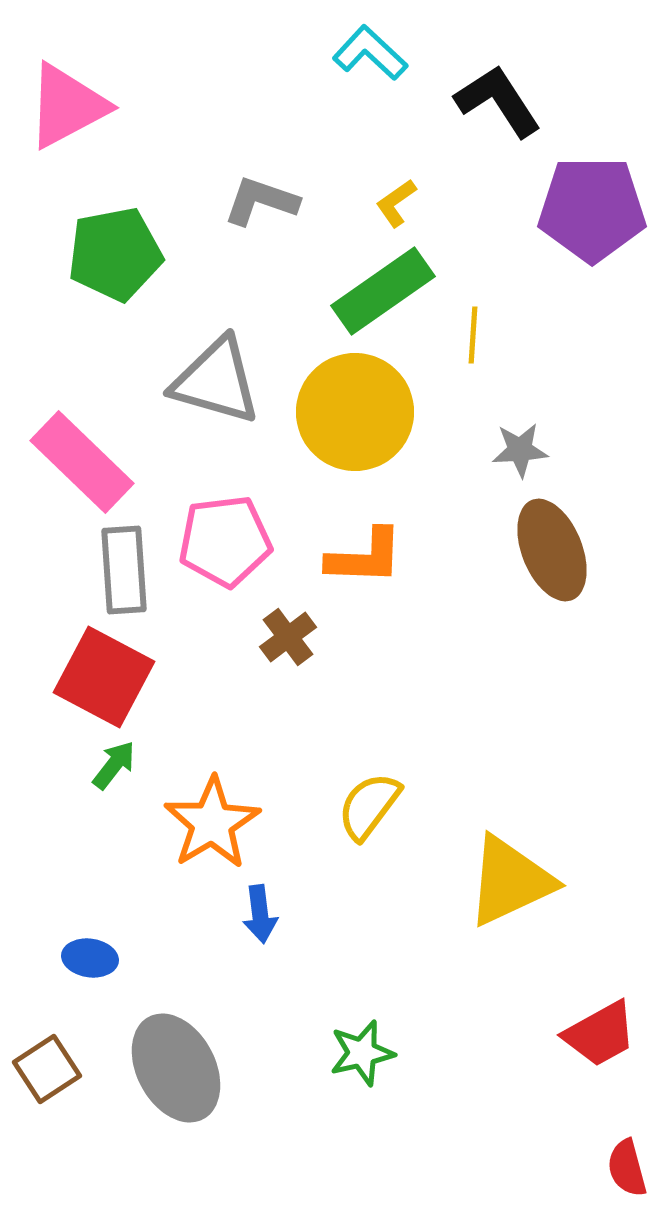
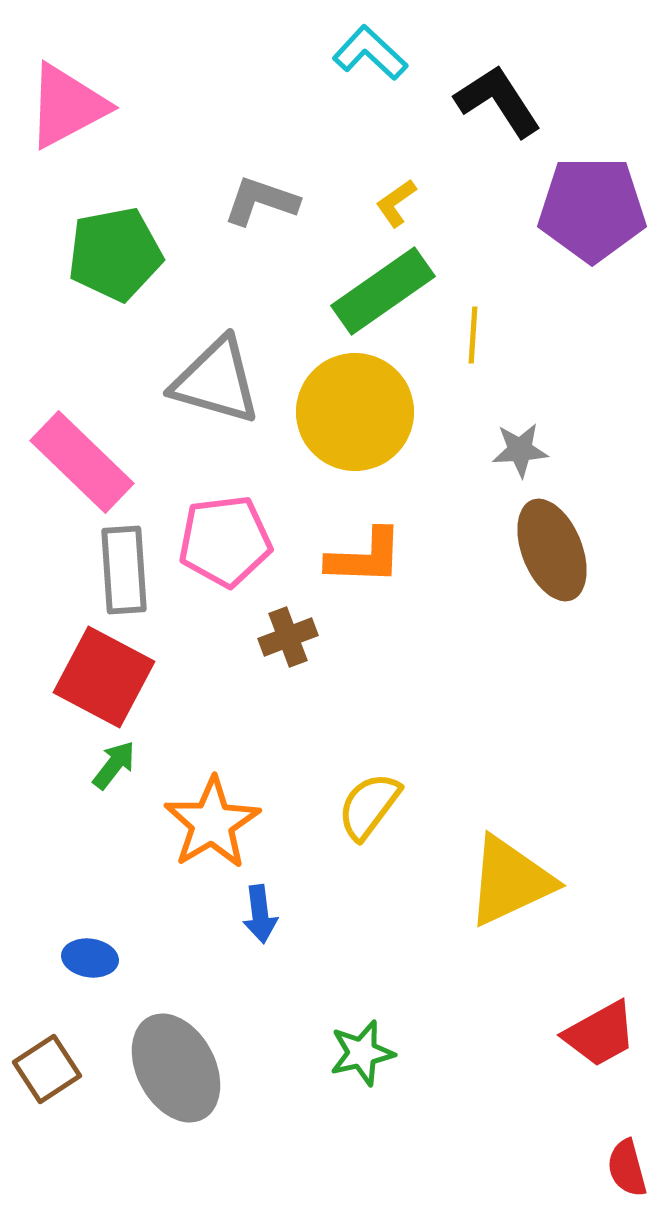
brown cross: rotated 16 degrees clockwise
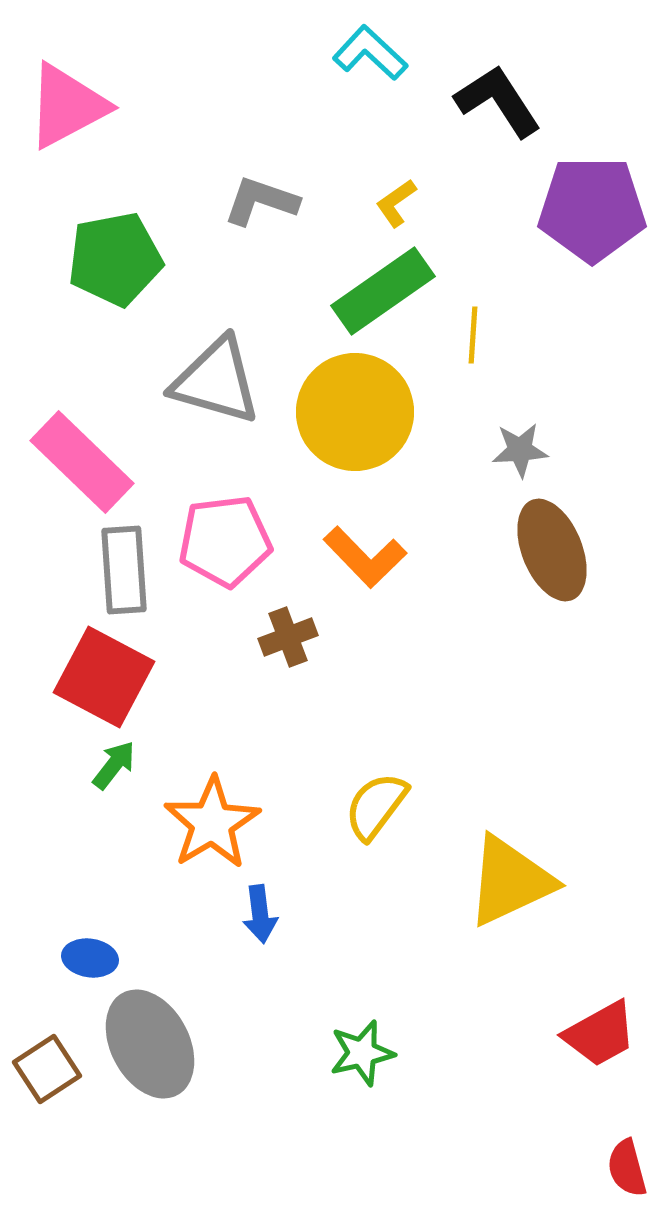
green pentagon: moved 5 px down
orange L-shape: rotated 44 degrees clockwise
yellow semicircle: moved 7 px right
gray ellipse: moved 26 px left, 24 px up
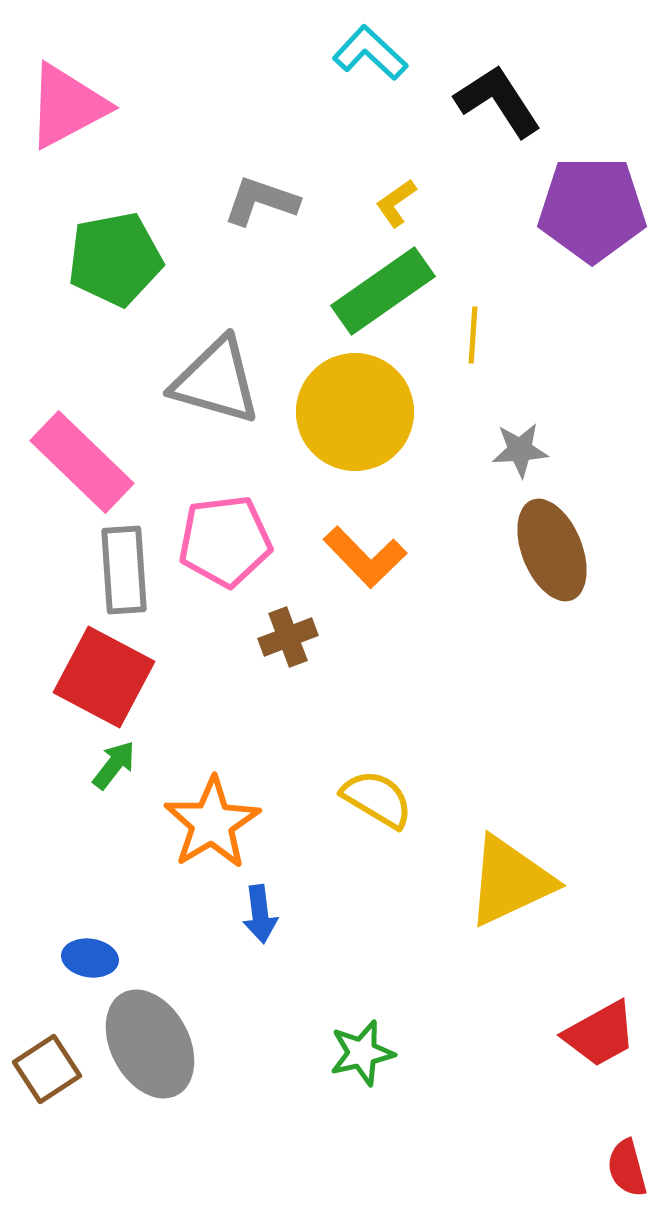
yellow semicircle: moved 1 px right, 7 px up; rotated 84 degrees clockwise
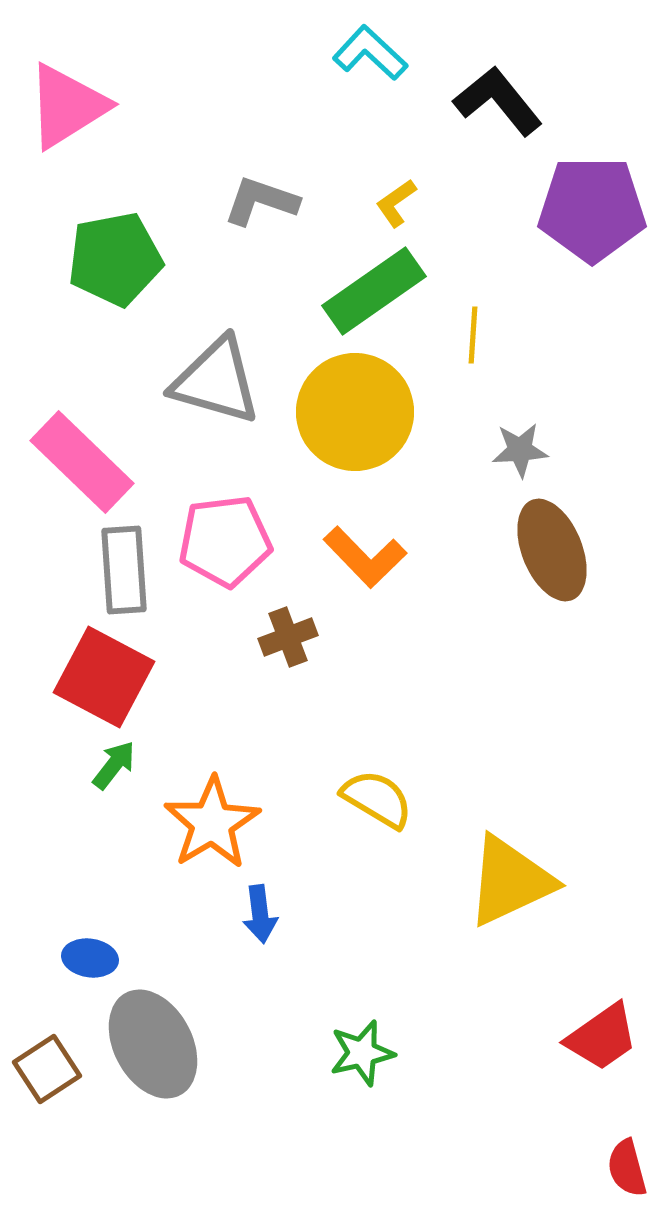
black L-shape: rotated 6 degrees counterclockwise
pink triangle: rotated 4 degrees counterclockwise
green rectangle: moved 9 px left
red trapezoid: moved 2 px right, 3 px down; rotated 6 degrees counterclockwise
gray ellipse: moved 3 px right
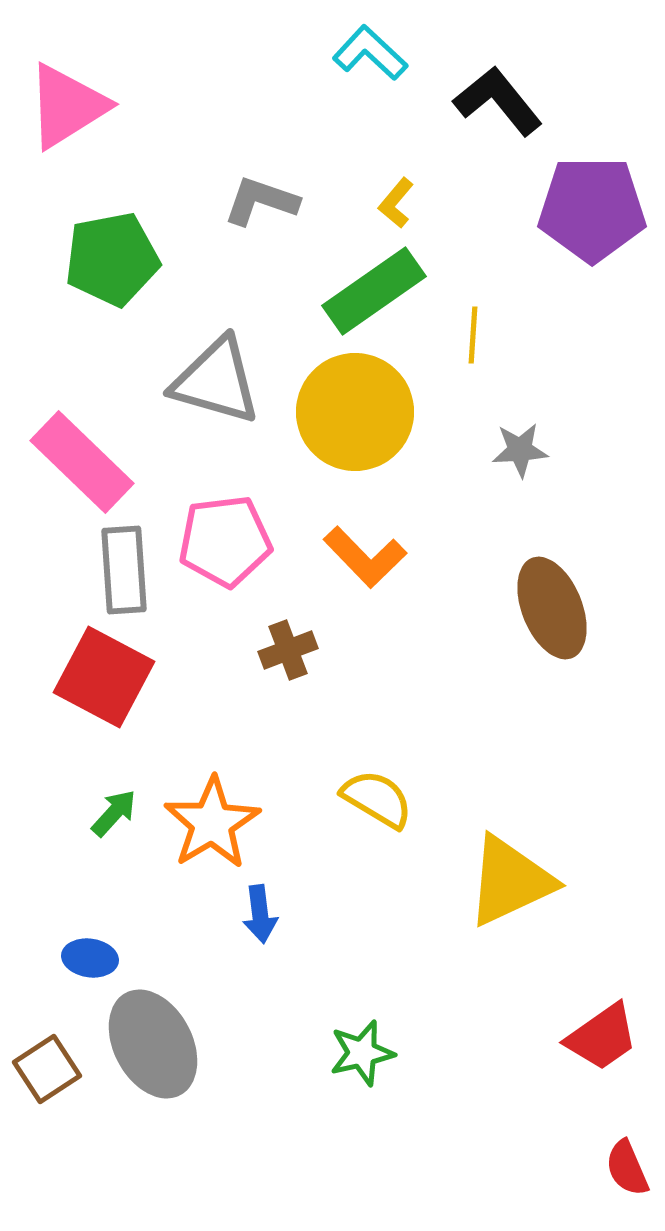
yellow L-shape: rotated 15 degrees counterclockwise
green pentagon: moved 3 px left
brown ellipse: moved 58 px down
brown cross: moved 13 px down
green arrow: moved 48 px down; rotated 4 degrees clockwise
red semicircle: rotated 8 degrees counterclockwise
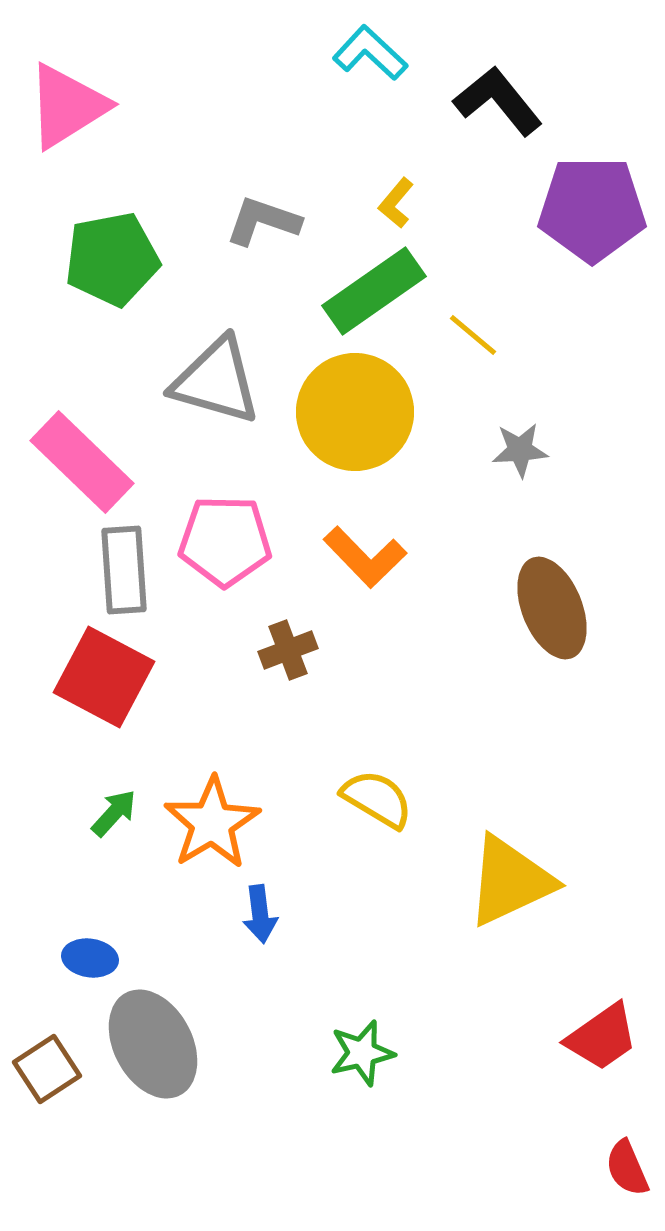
gray L-shape: moved 2 px right, 20 px down
yellow line: rotated 54 degrees counterclockwise
pink pentagon: rotated 8 degrees clockwise
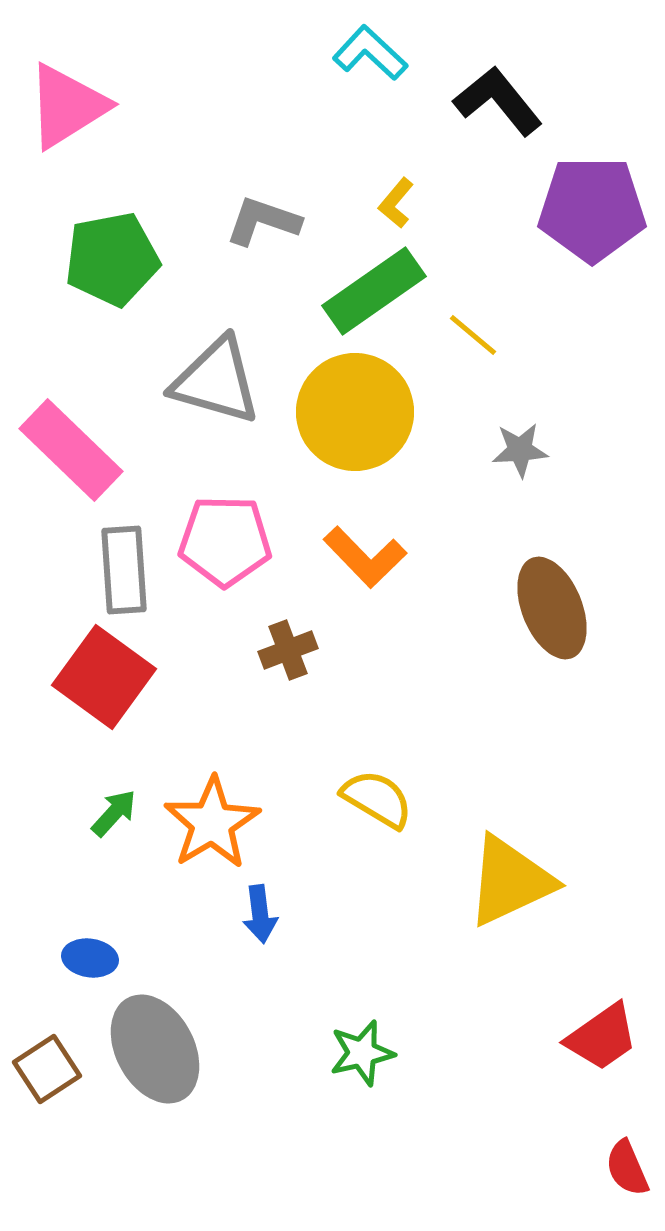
pink rectangle: moved 11 px left, 12 px up
red square: rotated 8 degrees clockwise
gray ellipse: moved 2 px right, 5 px down
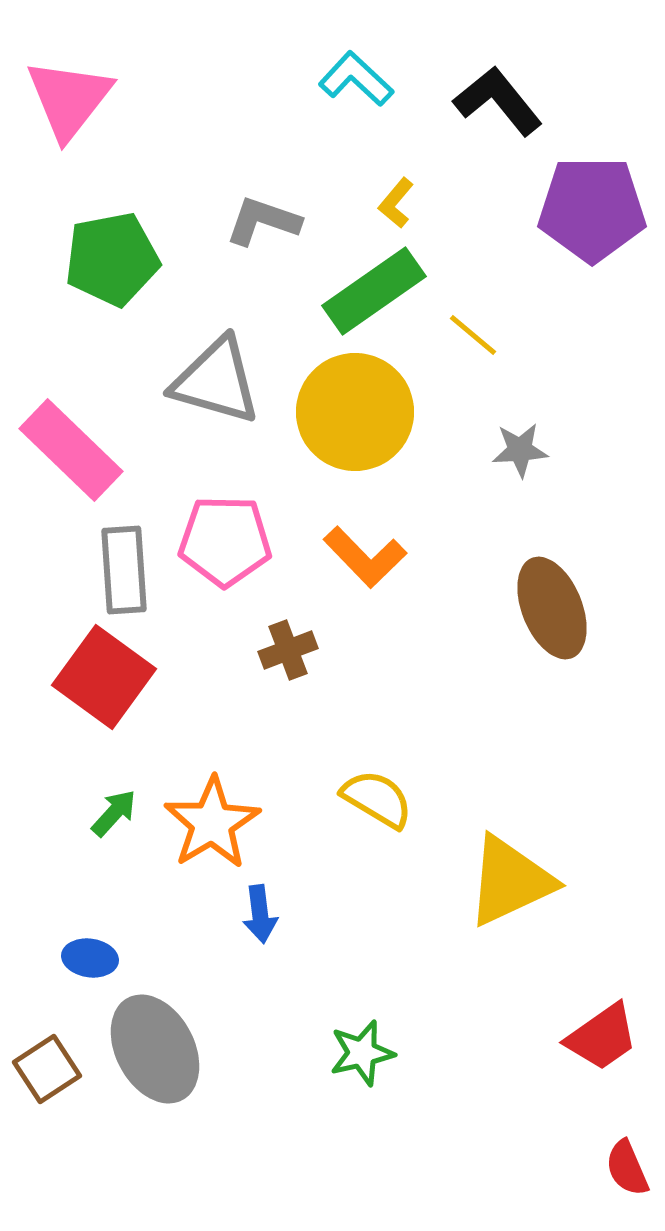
cyan L-shape: moved 14 px left, 26 px down
pink triangle: moved 2 px right, 7 px up; rotated 20 degrees counterclockwise
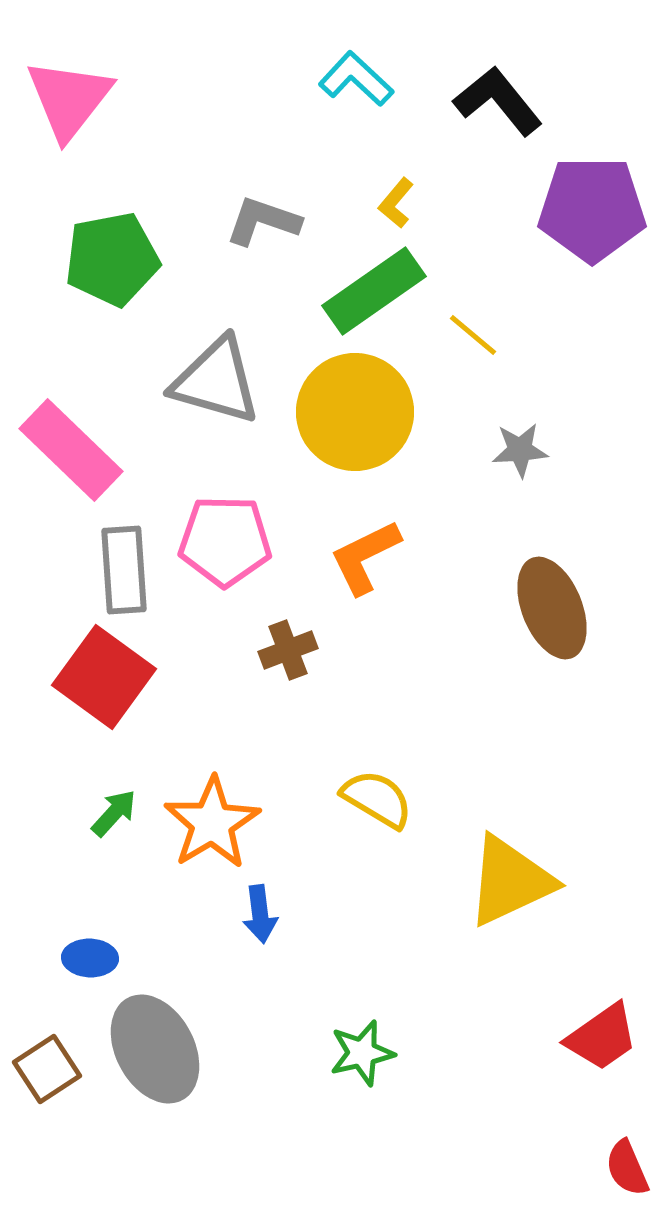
orange L-shape: rotated 108 degrees clockwise
blue ellipse: rotated 6 degrees counterclockwise
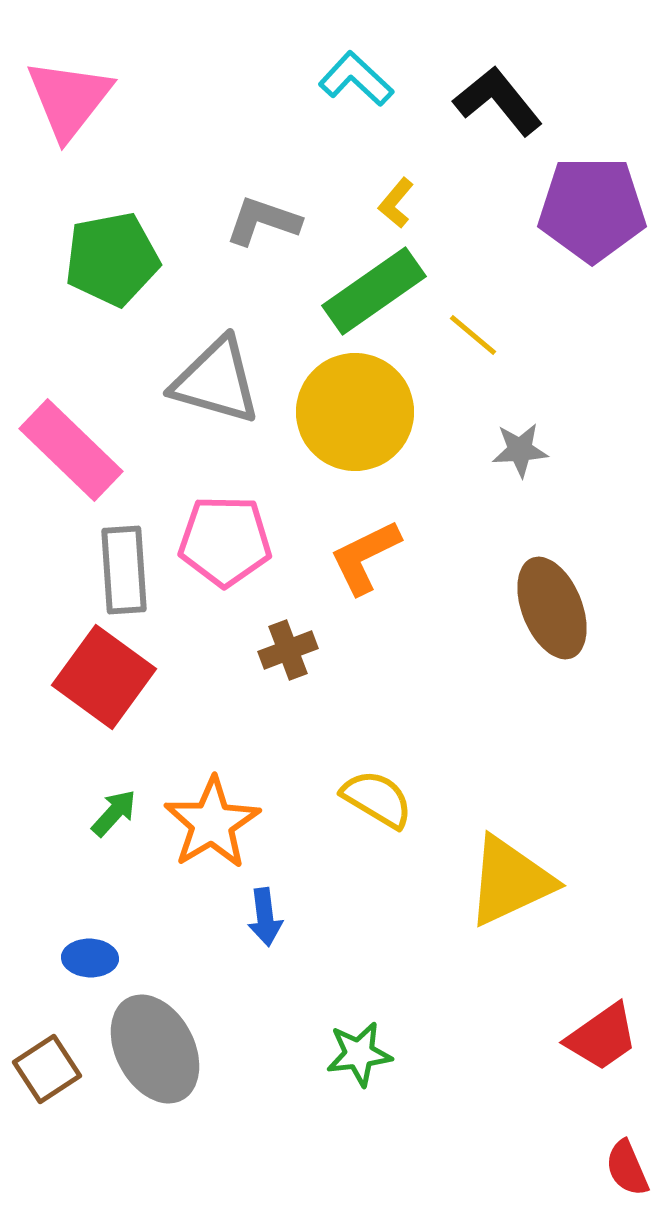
blue arrow: moved 5 px right, 3 px down
green star: moved 3 px left, 1 px down; rotated 6 degrees clockwise
